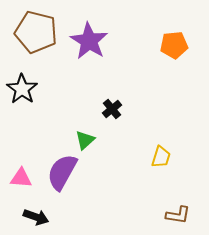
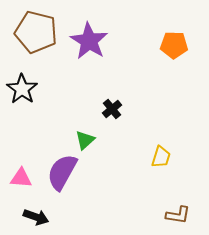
orange pentagon: rotated 8 degrees clockwise
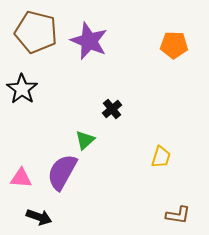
purple star: rotated 9 degrees counterclockwise
black arrow: moved 3 px right
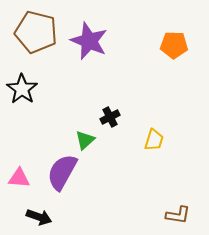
black cross: moved 2 px left, 8 px down; rotated 12 degrees clockwise
yellow trapezoid: moved 7 px left, 17 px up
pink triangle: moved 2 px left
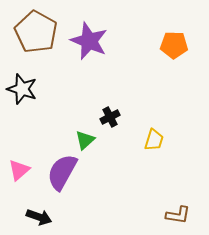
brown pentagon: rotated 15 degrees clockwise
black star: rotated 16 degrees counterclockwise
pink triangle: moved 8 px up; rotated 45 degrees counterclockwise
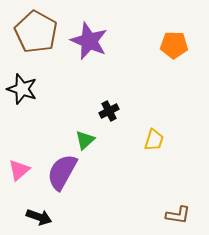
black cross: moved 1 px left, 6 px up
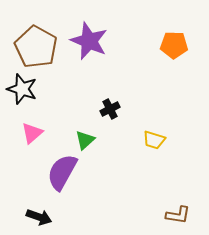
brown pentagon: moved 15 px down
black cross: moved 1 px right, 2 px up
yellow trapezoid: rotated 90 degrees clockwise
pink triangle: moved 13 px right, 37 px up
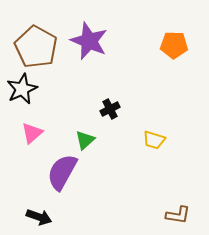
black star: rotated 28 degrees clockwise
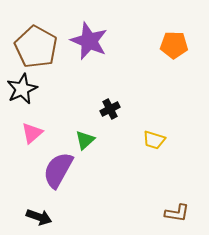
purple semicircle: moved 4 px left, 2 px up
brown L-shape: moved 1 px left, 2 px up
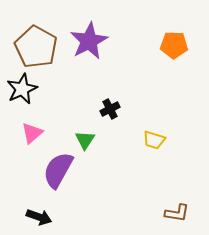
purple star: rotated 21 degrees clockwise
green triangle: rotated 15 degrees counterclockwise
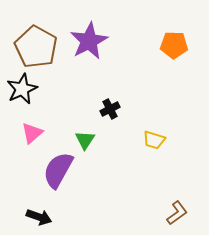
brown L-shape: rotated 45 degrees counterclockwise
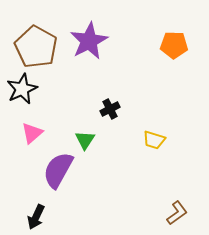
black arrow: moved 3 px left; rotated 95 degrees clockwise
